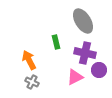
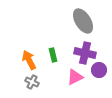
green rectangle: moved 3 px left, 13 px down
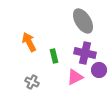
green rectangle: moved 1 px right, 1 px down
orange arrow: moved 18 px up
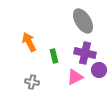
gray cross: rotated 16 degrees counterclockwise
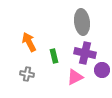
gray ellipse: moved 1 px left, 1 px down; rotated 25 degrees clockwise
purple circle: moved 3 px right
gray cross: moved 5 px left, 8 px up
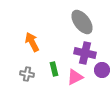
gray ellipse: rotated 30 degrees counterclockwise
orange arrow: moved 3 px right
green rectangle: moved 13 px down
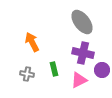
purple cross: moved 2 px left
pink triangle: moved 4 px right, 3 px down
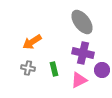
orange arrow: rotated 96 degrees counterclockwise
gray cross: moved 1 px right, 6 px up
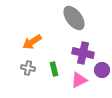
gray ellipse: moved 8 px left, 4 px up
